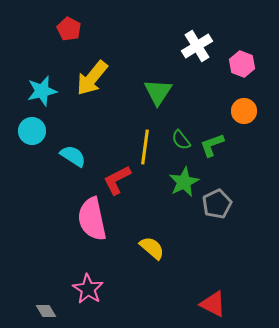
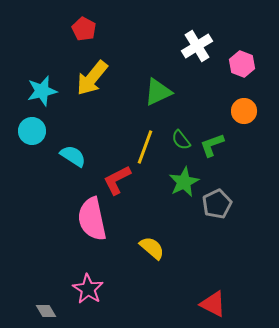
red pentagon: moved 15 px right
green triangle: rotated 32 degrees clockwise
yellow line: rotated 12 degrees clockwise
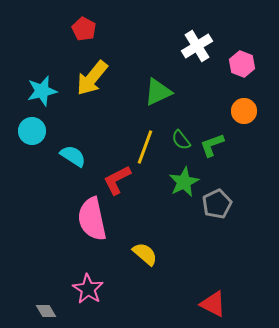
yellow semicircle: moved 7 px left, 6 px down
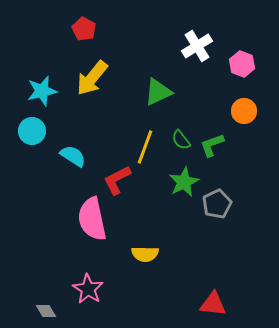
yellow semicircle: rotated 140 degrees clockwise
red triangle: rotated 20 degrees counterclockwise
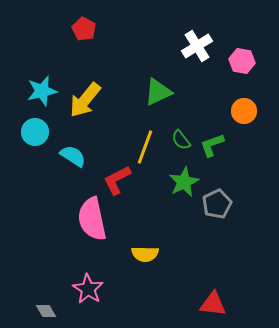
pink hexagon: moved 3 px up; rotated 10 degrees counterclockwise
yellow arrow: moved 7 px left, 22 px down
cyan circle: moved 3 px right, 1 px down
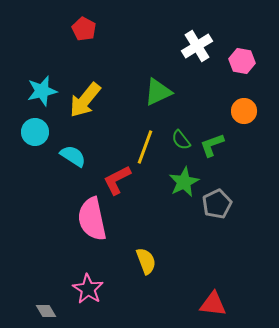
yellow semicircle: moved 1 px right, 7 px down; rotated 112 degrees counterclockwise
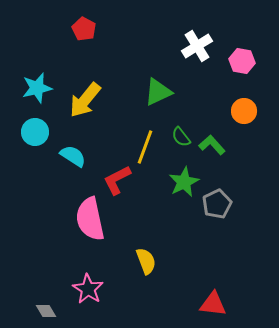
cyan star: moved 5 px left, 3 px up
green semicircle: moved 3 px up
green L-shape: rotated 68 degrees clockwise
pink semicircle: moved 2 px left
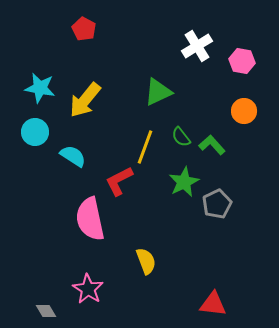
cyan star: moved 3 px right; rotated 24 degrees clockwise
red L-shape: moved 2 px right, 1 px down
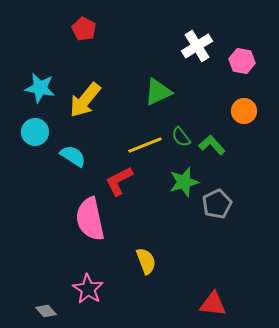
yellow line: moved 2 px up; rotated 48 degrees clockwise
green star: rotated 12 degrees clockwise
gray diamond: rotated 10 degrees counterclockwise
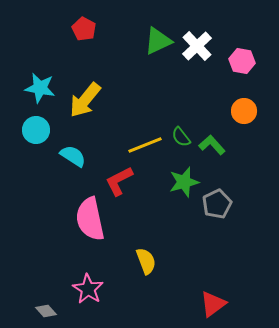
white cross: rotated 12 degrees counterclockwise
green triangle: moved 51 px up
cyan circle: moved 1 px right, 2 px up
red triangle: rotated 44 degrees counterclockwise
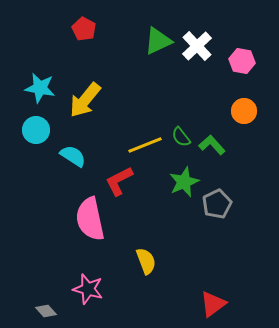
green star: rotated 8 degrees counterclockwise
pink star: rotated 16 degrees counterclockwise
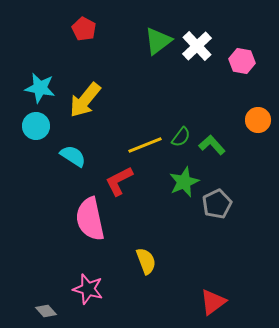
green triangle: rotated 12 degrees counterclockwise
orange circle: moved 14 px right, 9 px down
cyan circle: moved 4 px up
green semicircle: rotated 105 degrees counterclockwise
red triangle: moved 2 px up
